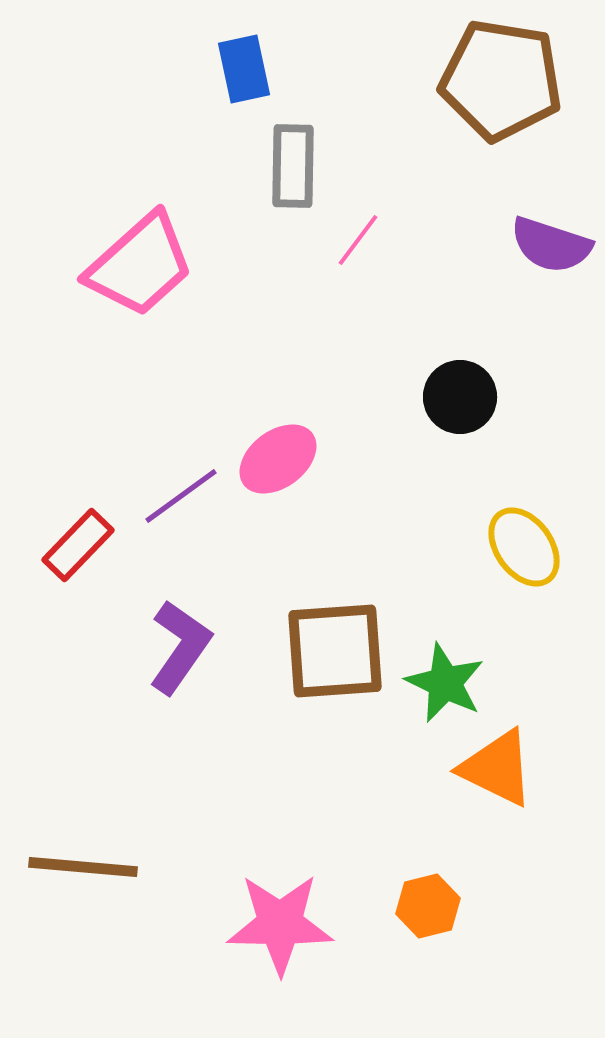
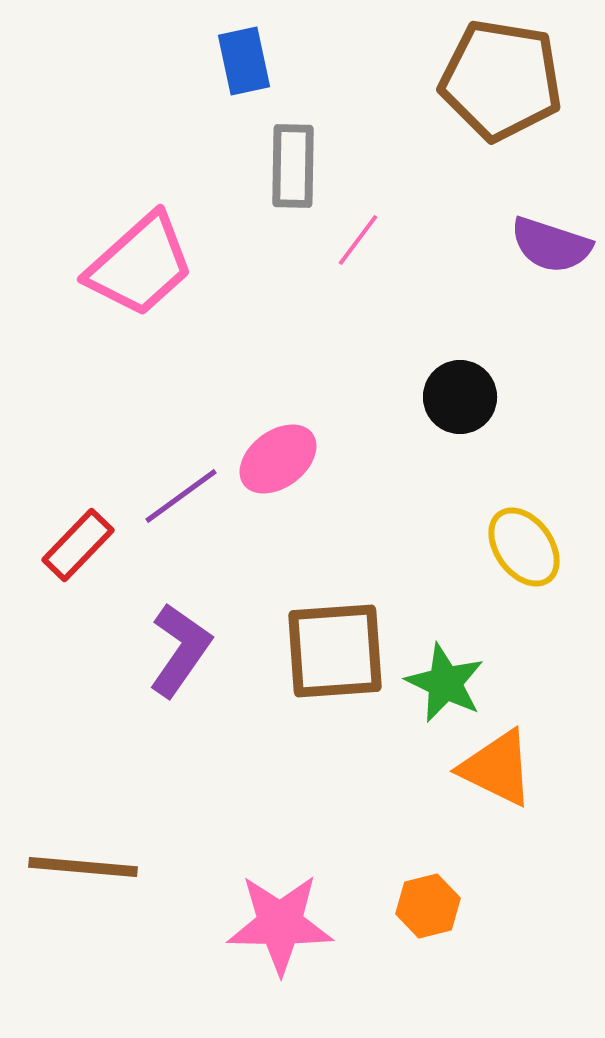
blue rectangle: moved 8 px up
purple L-shape: moved 3 px down
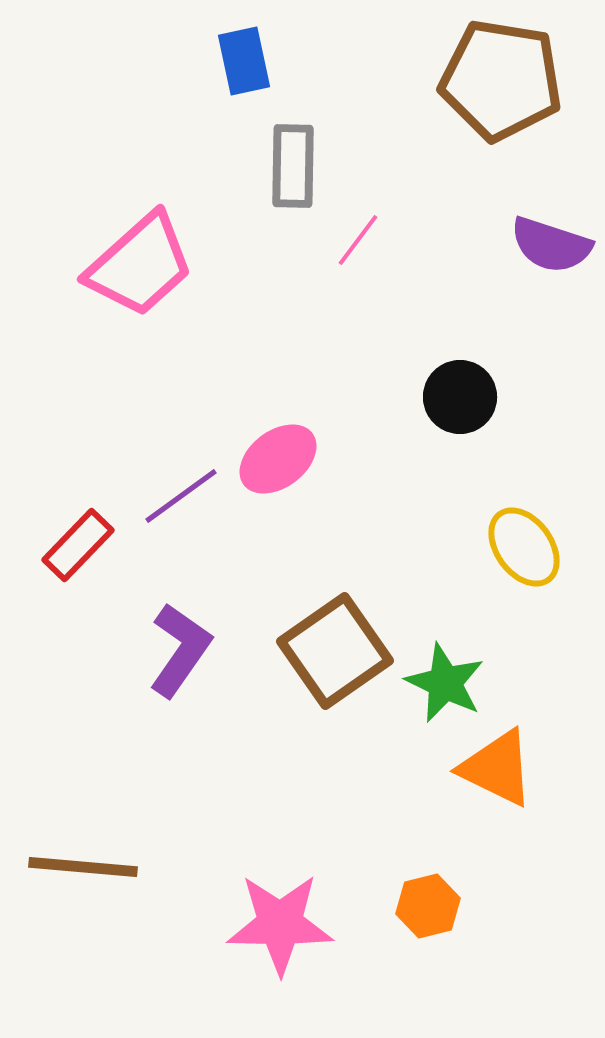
brown square: rotated 31 degrees counterclockwise
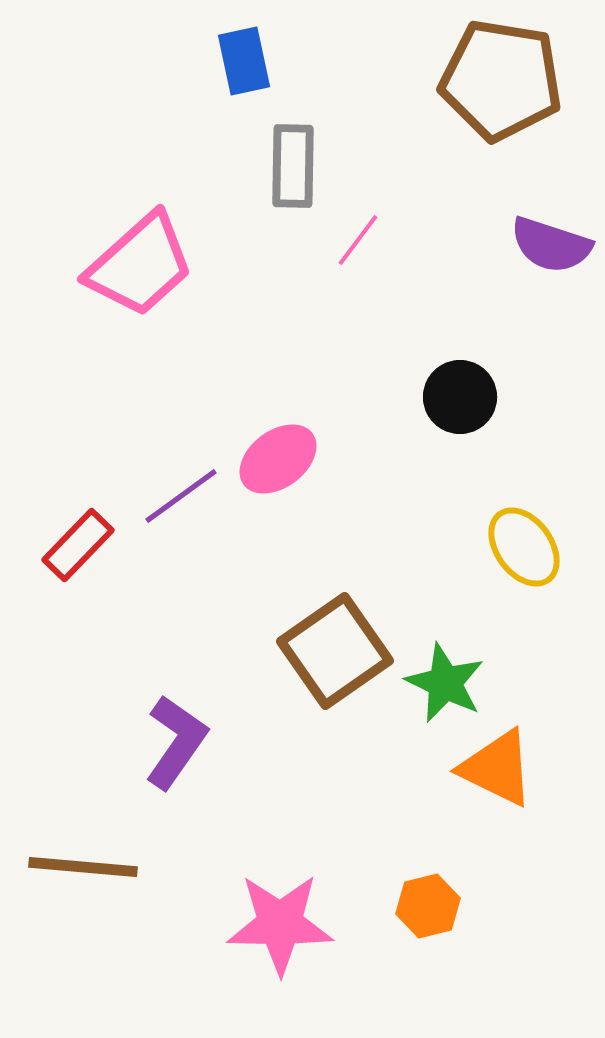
purple L-shape: moved 4 px left, 92 px down
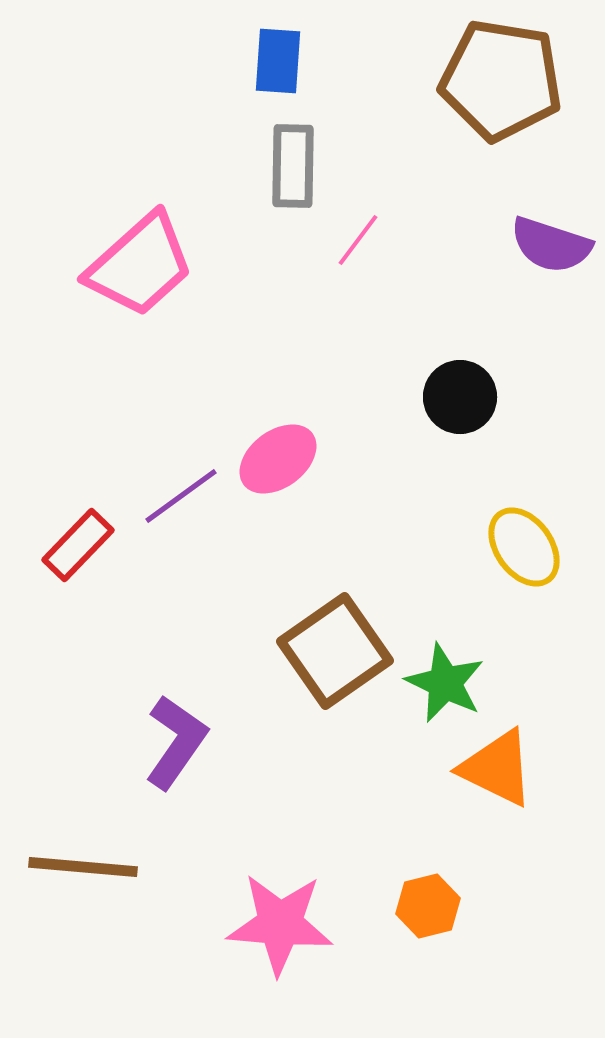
blue rectangle: moved 34 px right; rotated 16 degrees clockwise
pink star: rotated 4 degrees clockwise
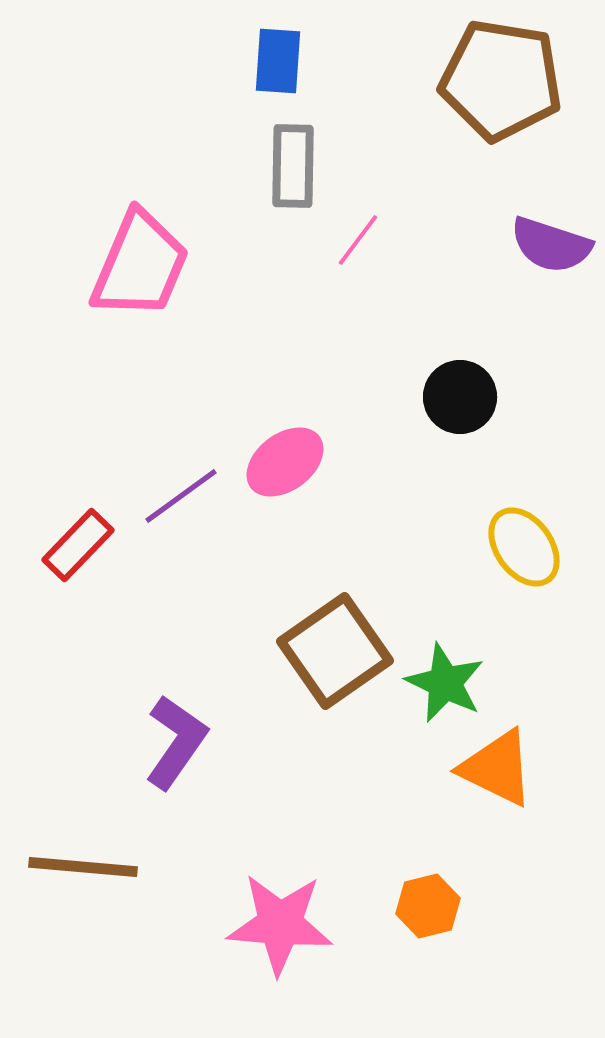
pink trapezoid: rotated 25 degrees counterclockwise
pink ellipse: moved 7 px right, 3 px down
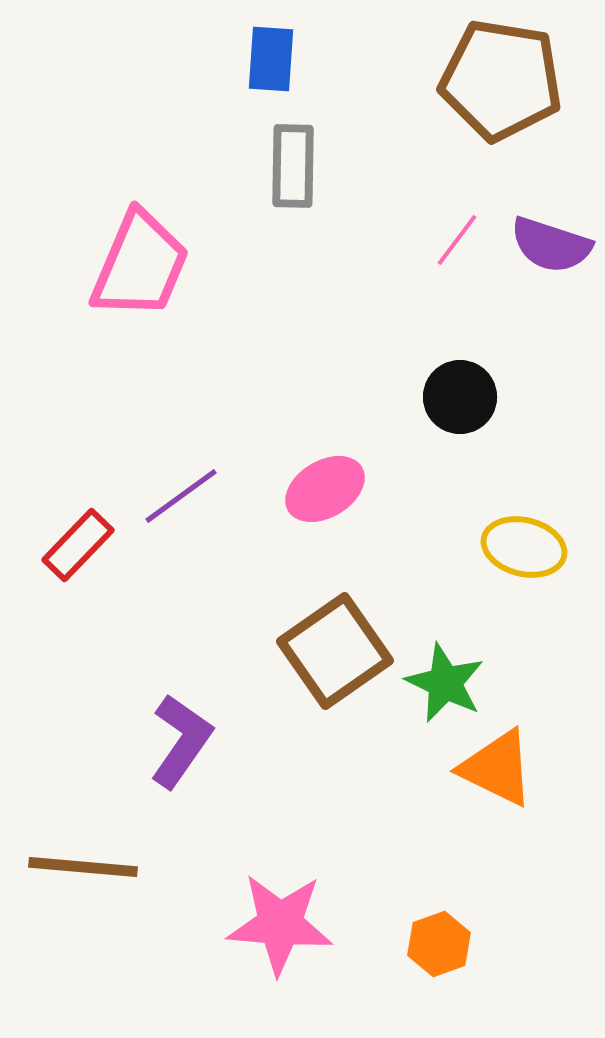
blue rectangle: moved 7 px left, 2 px up
pink line: moved 99 px right
pink ellipse: moved 40 px right, 27 px down; rotated 6 degrees clockwise
yellow ellipse: rotated 40 degrees counterclockwise
purple L-shape: moved 5 px right, 1 px up
orange hexagon: moved 11 px right, 38 px down; rotated 6 degrees counterclockwise
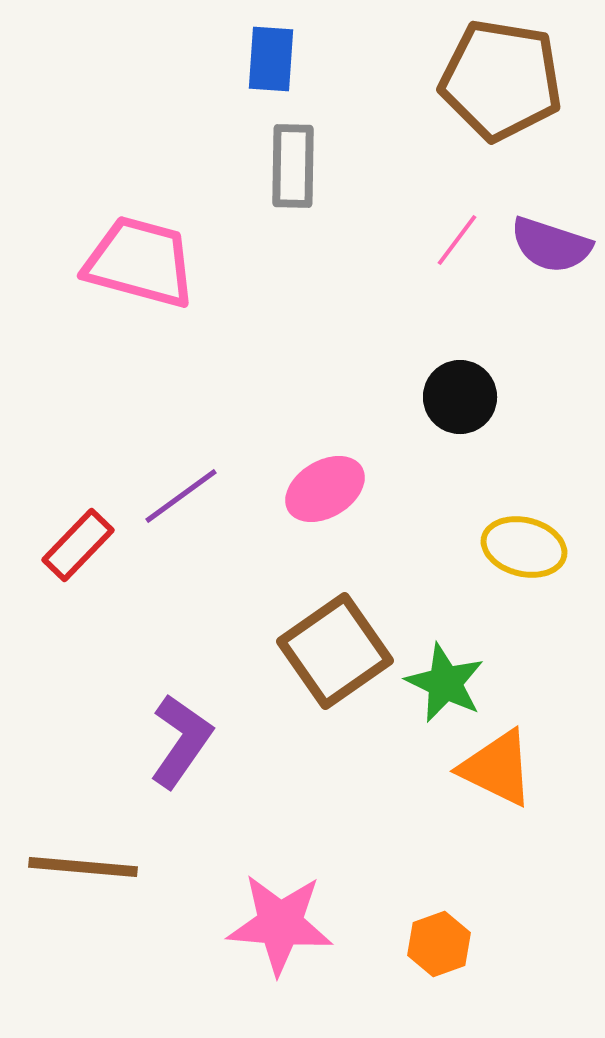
pink trapezoid: moved 3 px up; rotated 98 degrees counterclockwise
